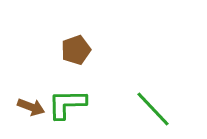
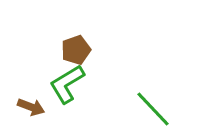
green L-shape: moved 20 px up; rotated 30 degrees counterclockwise
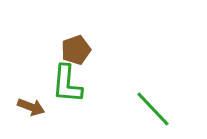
green L-shape: rotated 54 degrees counterclockwise
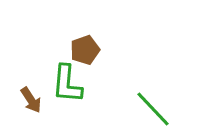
brown pentagon: moved 9 px right
brown arrow: moved 7 px up; rotated 36 degrees clockwise
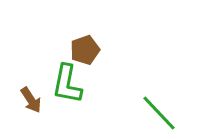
green L-shape: rotated 6 degrees clockwise
green line: moved 6 px right, 4 px down
